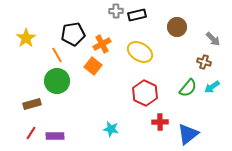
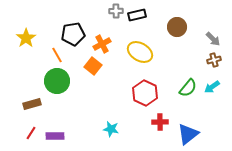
brown cross: moved 10 px right, 2 px up; rotated 32 degrees counterclockwise
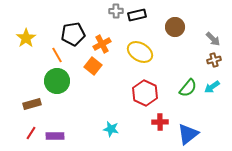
brown circle: moved 2 px left
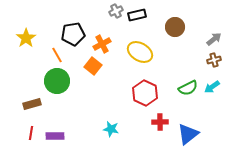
gray cross: rotated 24 degrees counterclockwise
gray arrow: moved 1 px right; rotated 84 degrees counterclockwise
green semicircle: rotated 24 degrees clockwise
red line: rotated 24 degrees counterclockwise
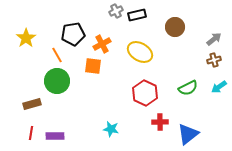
orange square: rotated 30 degrees counterclockwise
cyan arrow: moved 7 px right
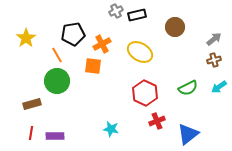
red cross: moved 3 px left, 1 px up; rotated 21 degrees counterclockwise
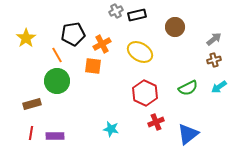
red cross: moved 1 px left, 1 px down
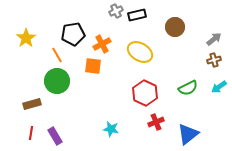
purple rectangle: rotated 60 degrees clockwise
